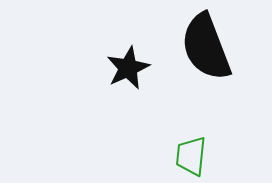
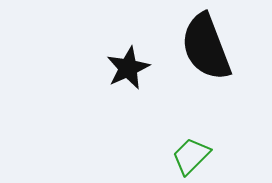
green trapezoid: rotated 39 degrees clockwise
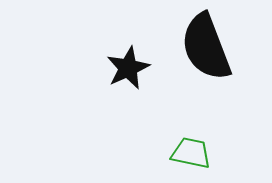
green trapezoid: moved 3 px up; rotated 57 degrees clockwise
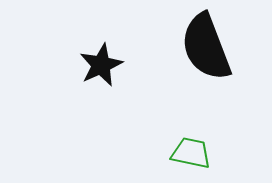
black star: moved 27 px left, 3 px up
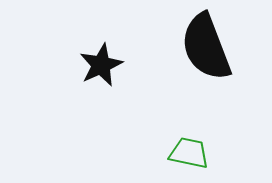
green trapezoid: moved 2 px left
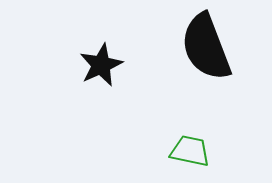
green trapezoid: moved 1 px right, 2 px up
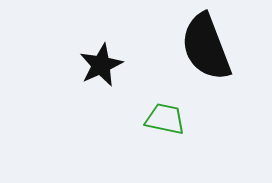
green trapezoid: moved 25 px left, 32 px up
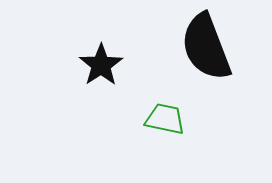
black star: rotated 9 degrees counterclockwise
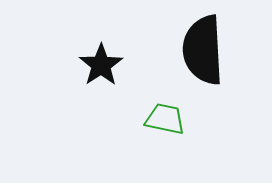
black semicircle: moved 3 px left, 3 px down; rotated 18 degrees clockwise
